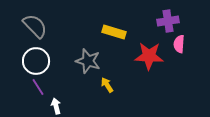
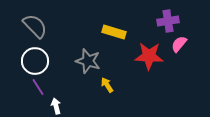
pink semicircle: rotated 36 degrees clockwise
white circle: moved 1 px left
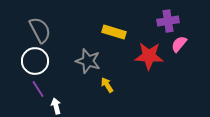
gray semicircle: moved 5 px right, 4 px down; rotated 16 degrees clockwise
purple line: moved 2 px down
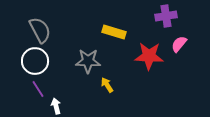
purple cross: moved 2 px left, 5 px up
gray star: rotated 15 degrees counterclockwise
